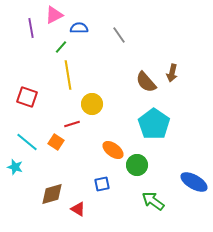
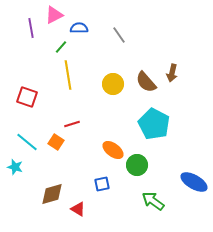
yellow circle: moved 21 px right, 20 px up
cyan pentagon: rotated 8 degrees counterclockwise
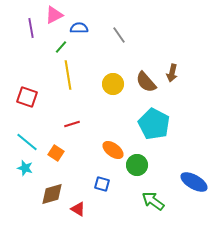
orange square: moved 11 px down
cyan star: moved 10 px right, 1 px down
blue square: rotated 28 degrees clockwise
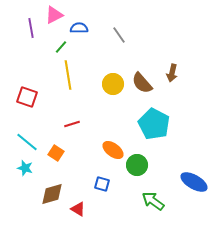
brown semicircle: moved 4 px left, 1 px down
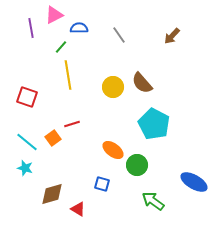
brown arrow: moved 37 px up; rotated 30 degrees clockwise
yellow circle: moved 3 px down
orange square: moved 3 px left, 15 px up; rotated 21 degrees clockwise
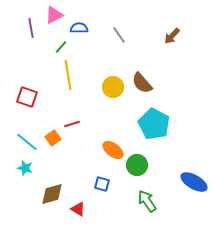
green arrow: moved 6 px left; rotated 20 degrees clockwise
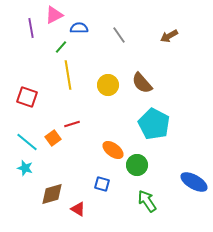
brown arrow: moved 3 px left; rotated 18 degrees clockwise
yellow circle: moved 5 px left, 2 px up
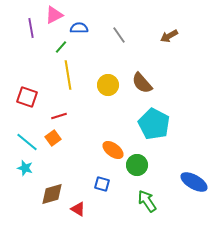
red line: moved 13 px left, 8 px up
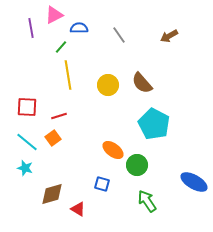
red square: moved 10 px down; rotated 15 degrees counterclockwise
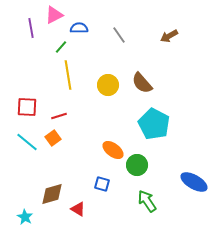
cyan star: moved 49 px down; rotated 14 degrees clockwise
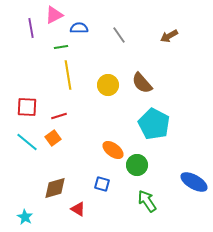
green line: rotated 40 degrees clockwise
brown diamond: moved 3 px right, 6 px up
